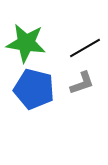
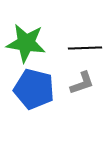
black line: rotated 28 degrees clockwise
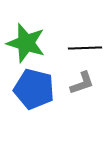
green star: rotated 9 degrees clockwise
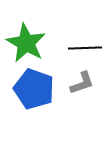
green star: rotated 12 degrees clockwise
blue pentagon: rotated 6 degrees clockwise
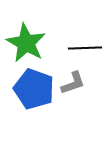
gray L-shape: moved 9 px left
